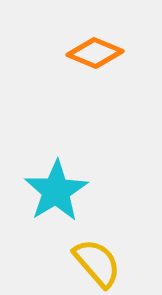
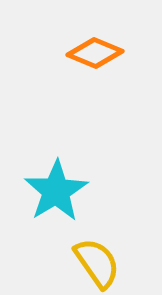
yellow semicircle: rotated 6 degrees clockwise
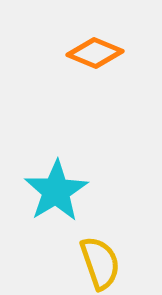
yellow semicircle: moved 3 px right; rotated 16 degrees clockwise
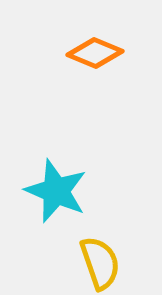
cyan star: rotated 18 degrees counterclockwise
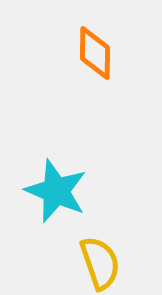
orange diamond: rotated 68 degrees clockwise
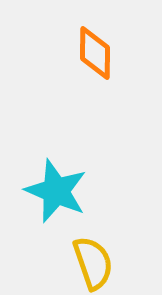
yellow semicircle: moved 7 px left
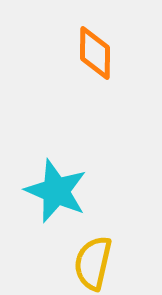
yellow semicircle: rotated 148 degrees counterclockwise
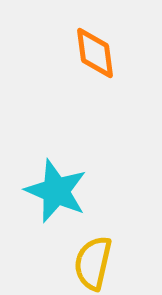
orange diamond: rotated 8 degrees counterclockwise
